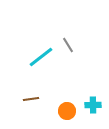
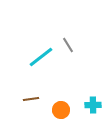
orange circle: moved 6 px left, 1 px up
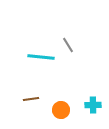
cyan line: rotated 44 degrees clockwise
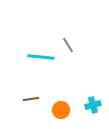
cyan cross: rotated 14 degrees counterclockwise
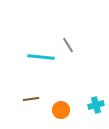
cyan cross: moved 3 px right
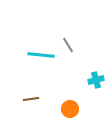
cyan line: moved 2 px up
cyan cross: moved 25 px up
orange circle: moved 9 px right, 1 px up
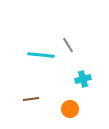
cyan cross: moved 13 px left, 1 px up
